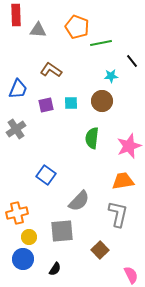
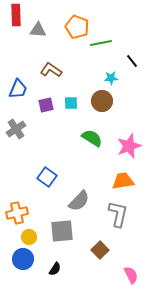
cyan star: moved 2 px down
green semicircle: rotated 115 degrees clockwise
blue square: moved 1 px right, 2 px down
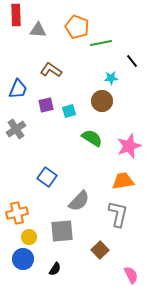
cyan square: moved 2 px left, 8 px down; rotated 16 degrees counterclockwise
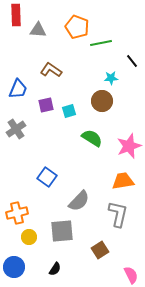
brown square: rotated 12 degrees clockwise
blue circle: moved 9 px left, 8 px down
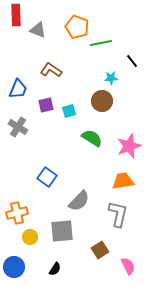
gray triangle: rotated 18 degrees clockwise
gray cross: moved 2 px right, 2 px up; rotated 24 degrees counterclockwise
yellow circle: moved 1 px right
pink semicircle: moved 3 px left, 9 px up
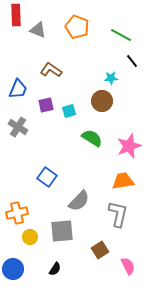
green line: moved 20 px right, 8 px up; rotated 40 degrees clockwise
blue circle: moved 1 px left, 2 px down
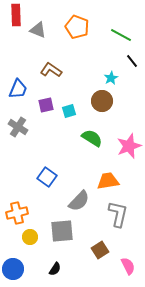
cyan star: rotated 24 degrees counterclockwise
orange trapezoid: moved 15 px left
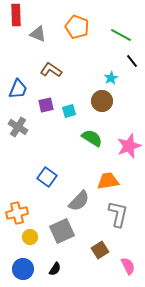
gray triangle: moved 4 px down
gray square: rotated 20 degrees counterclockwise
blue circle: moved 10 px right
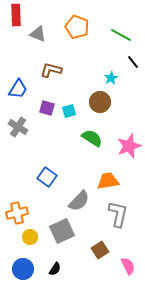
black line: moved 1 px right, 1 px down
brown L-shape: rotated 20 degrees counterclockwise
blue trapezoid: rotated 10 degrees clockwise
brown circle: moved 2 px left, 1 px down
purple square: moved 1 px right, 3 px down; rotated 28 degrees clockwise
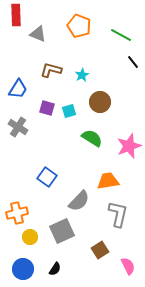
orange pentagon: moved 2 px right, 1 px up
cyan star: moved 29 px left, 3 px up
